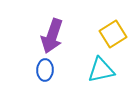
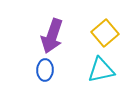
yellow square: moved 8 px left, 1 px up; rotated 8 degrees counterclockwise
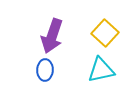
yellow square: rotated 8 degrees counterclockwise
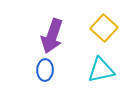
yellow square: moved 1 px left, 5 px up
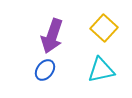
blue ellipse: rotated 35 degrees clockwise
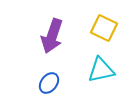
yellow square: rotated 16 degrees counterclockwise
blue ellipse: moved 4 px right, 13 px down
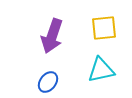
yellow square: rotated 32 degrees counterclockwise
blue ellipse: moved 1 px left, 1 px up
